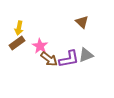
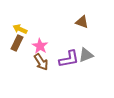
brown triangle: rotated 24 degrees counterclockwise
yellow arrow: moved 1 px right, 1 px down; rotated 104 degrees clockwise
brown rectangle: rotated 28 degrees counterclockwise
brown arrow: moved 8 px left, 3 px down; rotated 18 degrees clockwise
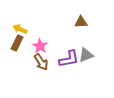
brown triangle: moved 1 px left; rotated 24 degrees counterclockwise
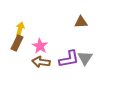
yellow arrow: rotated 80 degrees clockwise
gray triangle: moved 1 px left, 3 px down; rotated 35 degrees counterclockwise
brown arrow: rotated 132 degrees clockwise
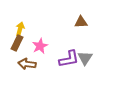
pink star: rotated 14 degrees clockwise
brown arrow: moved 14 px left, 2 px down
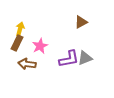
brown triangle: rotated 24 degrees counterclockwise
gray triangle: rotated 35 degrees clockwise
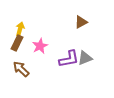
brown arrow: moved 6 px left, 5 px down; rotated 36 degrees clockwise
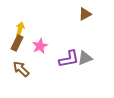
brown triangle: moved 4 px right, 8 px up
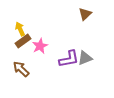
brown triangle: rotated 16 degrees counterclockwise
yellow arrow: rotated 40 degrees counterclockwise
brown rectangle: moved 6 px right, 2 px up; rotated 28 degrees clockwise
